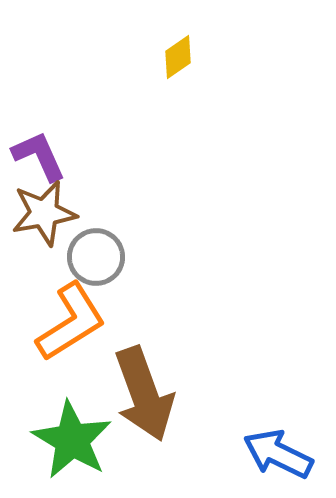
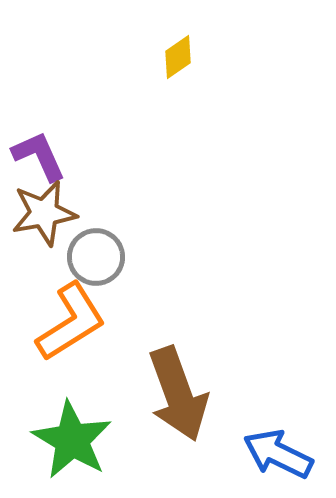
brown arrow: moved 34 px right
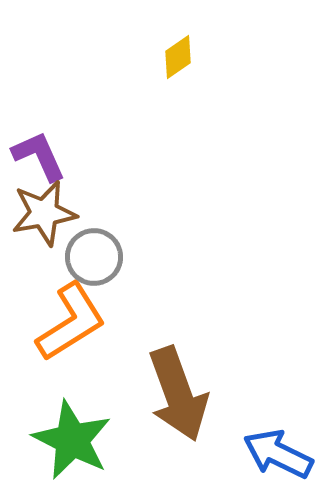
gray circle: moved 2 px left
green star: rotated 4 degrees counterclockwise
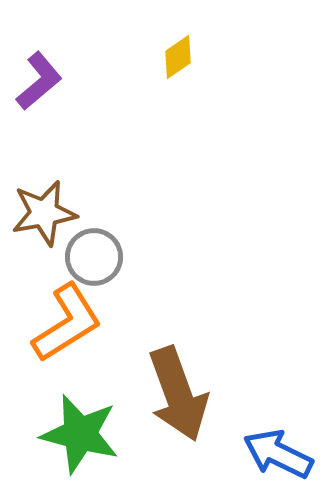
purple L-shape: moved 75 px up; rotated 74 degrees clockwise
orange L-shape: moved 4 px left, 1 px down
green star: moved 8 px right, 6 px up; rotated 12 degrees counterclockwise
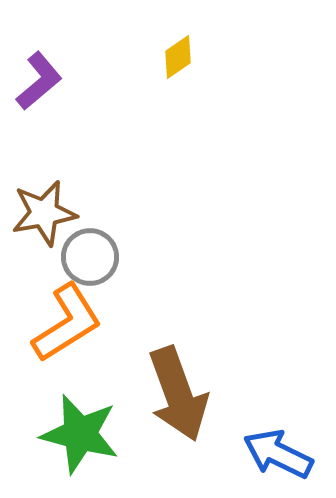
gray circle: moved 4 px left
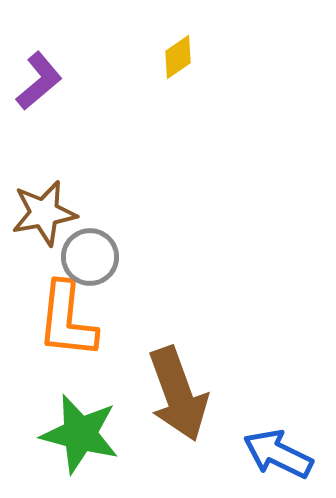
orange L-shape: moved 3 px up; rotated 128 degrees clockwise
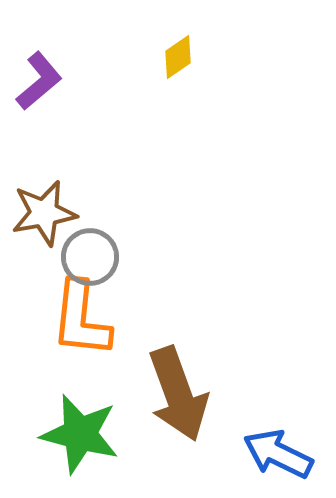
orange L-shape: moved 14 px right, 1 px up
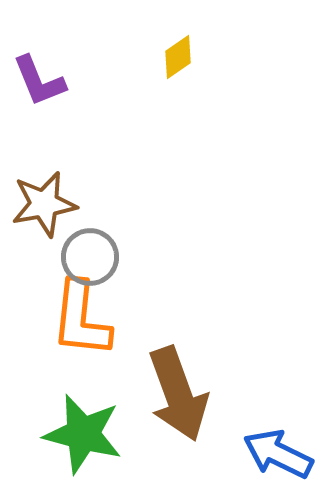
purple L-shape: rotated 108 degrees clockwise
brown star: moved 9 px up
green star: moved 3 px right
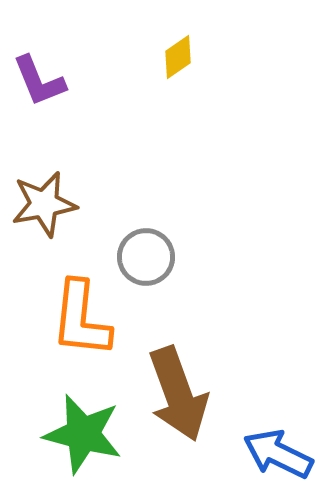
gray circle: moved 56 px right
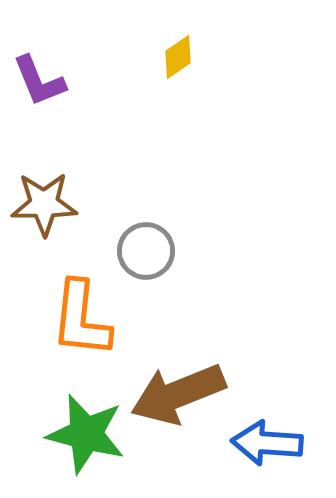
brown star: rotated 10 degrees clockwise
gray circle: moved 6 px up
brown arrow: rotated 88 degrees clockwise
green star: moved 3 px right
blue arrow: moved 11 px left, 11 px up; rotated 22 degrees counterclockwise
